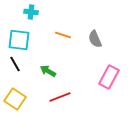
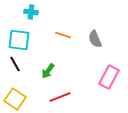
green arrow: rotated 84 degrees counterclockwise
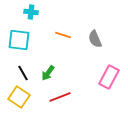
black line: moved 8 px right, 9 px down
green arrow: moved 2 px down
yellow square: moved 4 px right, 2 px up
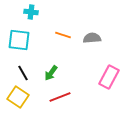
gray semicircle: moved 3 px left, 1 px up; rotated 108 degrees clockwise
green arrow: moved 3 px right
yellow square: moved 1 px left
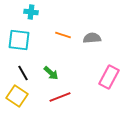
green arrow: rotated 84 degrees counterclockwise
yellow square: moved 1 px left, 1 px up
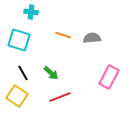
cyan square: rotated 10 degrees clockwise
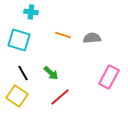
red line: rotated 20 degrees counterclockwise
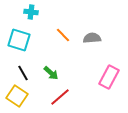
orange line: rotated 28 degrees clockwise
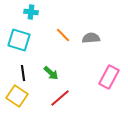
gray semicircle: moved 1 px left
black line: rotated 21 degrees clockwise
red line: moved 1 px down
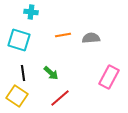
orange line: rotated 56 degrees counterclockwise
